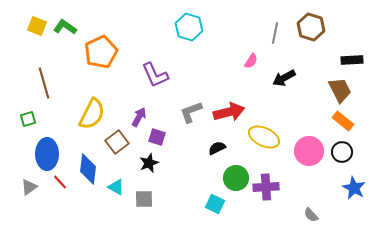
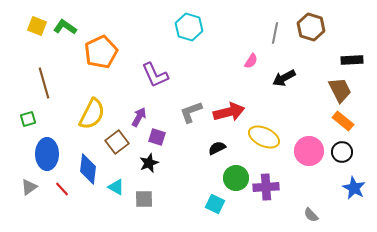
red line: moved 2 px right, 7 px down
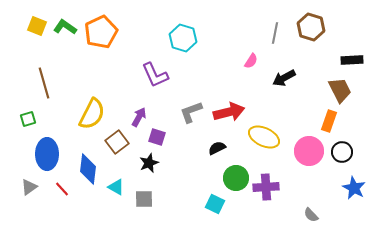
cyan hexagon: moved 6 px left, 11 px down
orange pentagon: moved 20 px up
orange rectangle: moved 14 px left; rotated 70 degrees clockwise
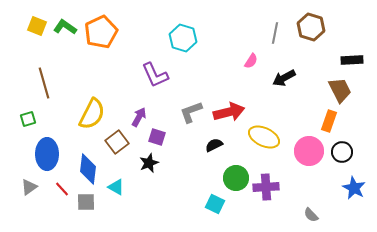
black semicircle: moved 3 px left, 3 px up
gray square: moved 58 px left, 3 px down
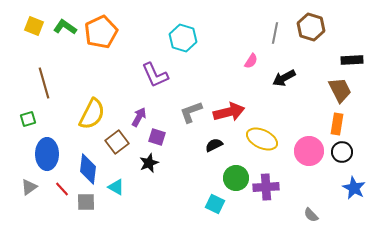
yellow square: moved 3 px left
orange rectangle: moved 8 px right, 3 px down; rotated 10 degrees counterclockwise
yellow ellipse: moved 2 px left, 2 px down
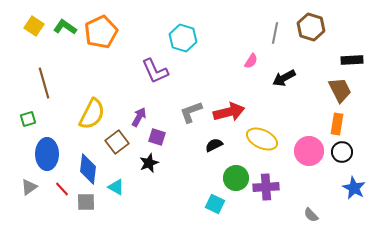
yellow square: rotated 12 degrees clockwise
purple L-shape: moved 4 px up
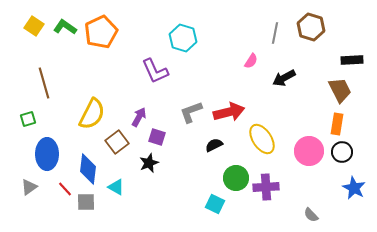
yellow ellipse: rotated 32 degrees clockwise
red line: moved 3 px right
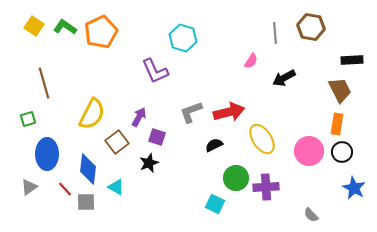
brown hexagon: rotated 8 degrees counterclockwise
gray line: rotated 15 degrees counterclockwise
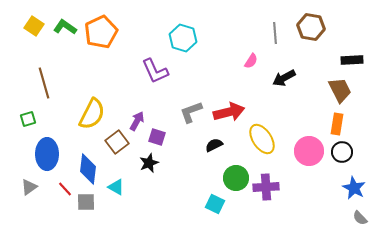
purple arrow: moved 2 px left, 4 px down
gray semicircle: moved 49 px right, 3 px down
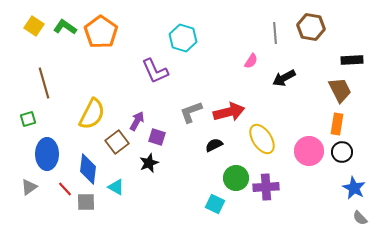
orange pentagon: rotated 12 degrees counterclockwise
